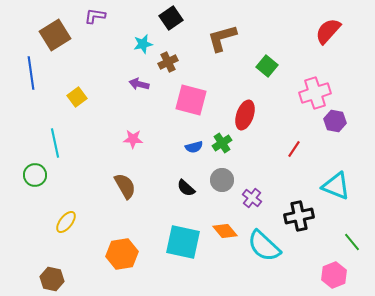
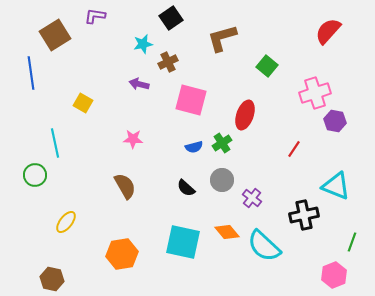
yellow square: moved 6 px right, 6 px down; rotated 24 degrees counterclockwise
black cross: moved 5 px right, 1 px up
orange diamond: moved 2 px right, 1 px down
green line: rotated 60 degrees clockwise
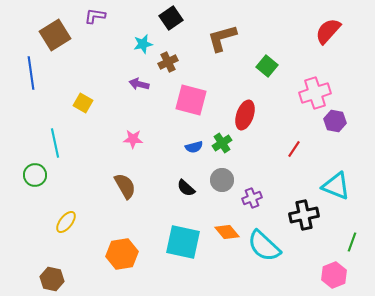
purple cross: rotated 30 degrees clockwise
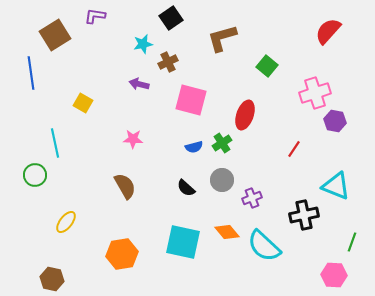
pink hexagon: rotated 25 degrees clockwise
